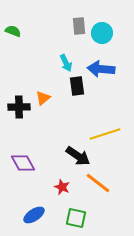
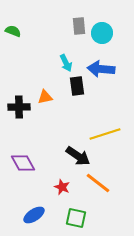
orange triangle: moved 2 px right, 1 px up; rotated 28 degrees clockwise
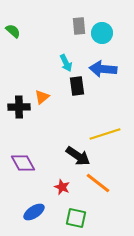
green semicircle: rotated 21 degrees clockwise
blue arrow: moved 2 px right
orange triangle: moved 3 px left; rotated 28 degrees counterclockwise
blue ellipse: moved 3 px up
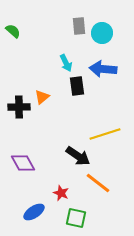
red star: moved 1 px left, 6 px down
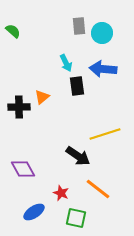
purple diamond: moved 6 px down
orange line: moved 6 px down
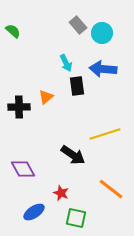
gray rectangle: moved 1 px left, 1 px up; rotated 36 degrees counterclockwise
orange triangle: moved 4 px right
black arrow: moved 5 px left, 1 px up
orange line: moved 13 px right
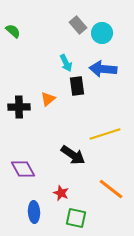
orange triangle: moved 2 px right, 2 px down
blue ellipse: rotated 60 degrees counterclockwise
